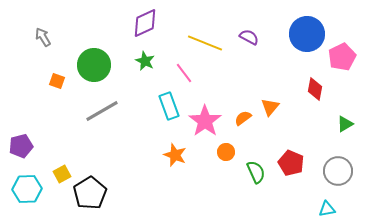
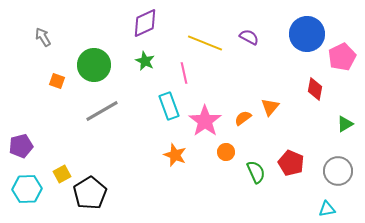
pink line: rotated 25 degrees clockwise
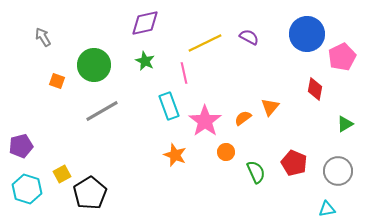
purple diamond: rotated 12 degrees clockwise
yellow line: rotated 48 degrees counterclockwise
red pentagon: moved 3 px right
cyan hexagon: rotated 20 degrees clockwise
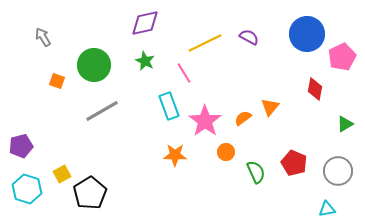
pink line: rotated 20 degrees counterclockwise
orange star: rotated 20 degrees counterclockwise
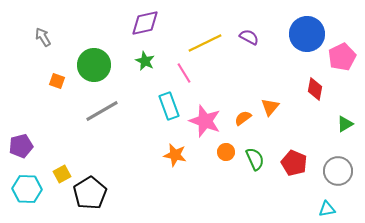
pink star: rotated 16 degrees counterclockwise
orange star: rotated 10 degrees clockwise
green semicircle: moved 1 px left, 13 px up
cyan hexagon: rotated 16 degrees counterclockwise
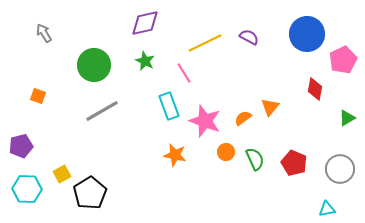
gray arrow: moved 1 px right, 4 px up
pink pentagon: moved 1 px right, 3 px down
orange square: moved 19 px left, 15 px down
green triangle: moved 2 px right, 6 px up
gray circle: moved 2 px right, 2 px up
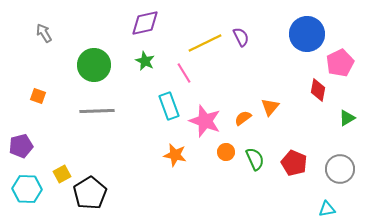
purple semicircle: moved 8 px left; rotated 36 degrees clockwise
pink pentagon: moved 3 px left, 3 px down
red diamond: moved 3 px right, 1 px down
gray line: moved 5 px left; rotated 28 degrees clockwise
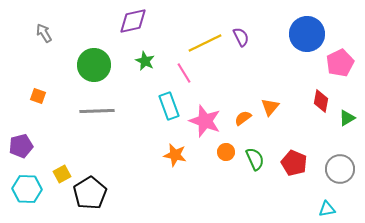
purple diamond: moved 12 px left, 2 px up
red diamond: moved 3 px right, 11 px down
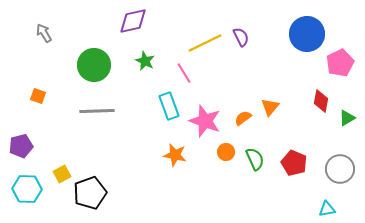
black pentagon: rotated 12 degrees clockwise
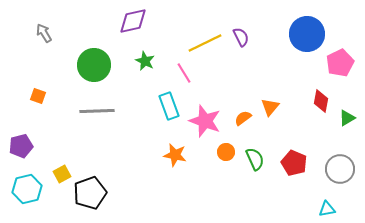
cyan hexagon: rotated 16 degrees counterclockwise
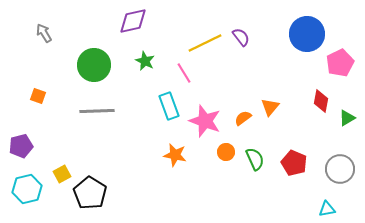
purple semicircle: rotated 12 degrees counterclockwise
black pentagon: rotated 20 degrees counterclockwise
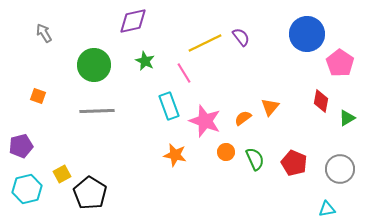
pink pentagon: rotated 12 degrees counterclockwise
